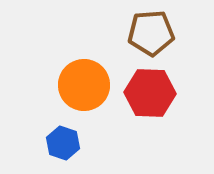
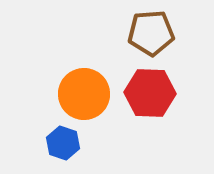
orange circle: moved 9 px down
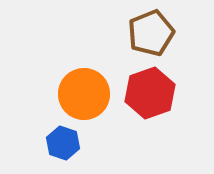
brown pentagon: rotated 18 degrees counterclockwise
red hexagon: rotated 21 degrees counterclockwise
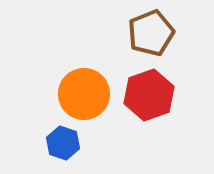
red hexagon: moved 1 px left, 2 px down
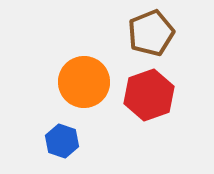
orange circle: moved 12 px up
blue hexagon: moved 1 px left, 2 px up
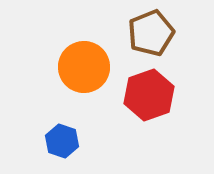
orange circle: moved 15 px up
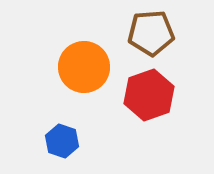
brown pentagon: rotated 18 degrees clockwise
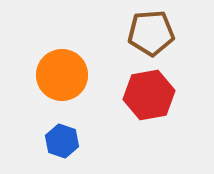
orange circle: moved 22 px left, 8 px down
red hexagon: rotated 9 degrees clockwise
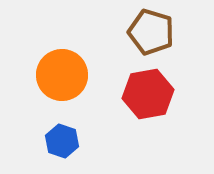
brown pentagon: moved 1 px up; rotated 21 degrees clockwise
red hexagon: moved 1 px left, 1 px up
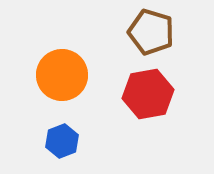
blue hexagon: rotated 20 degrees clockwise
